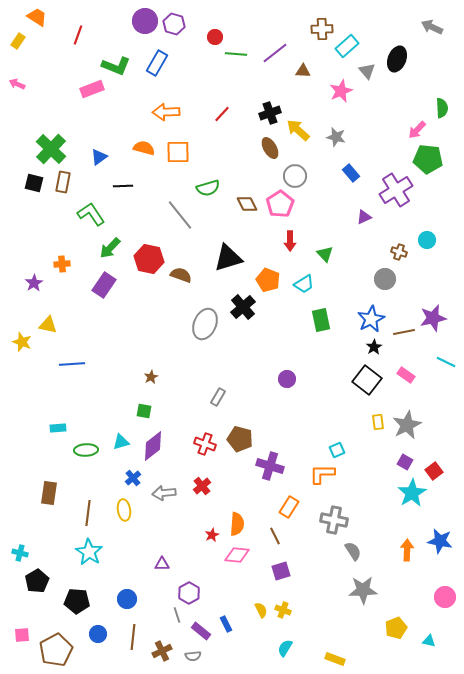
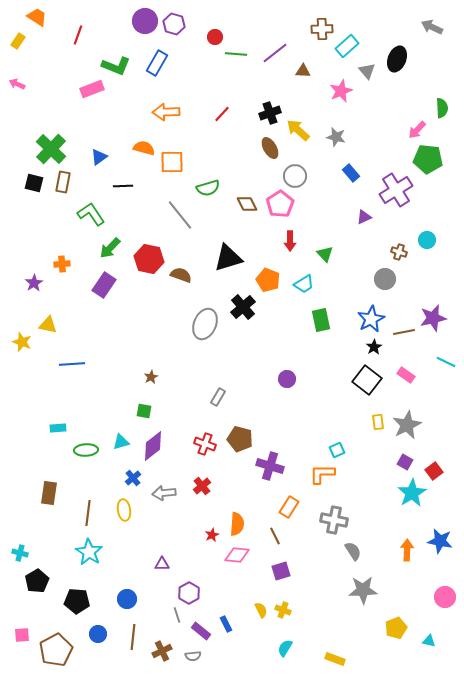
orange square at (178, 152): moved 6 px left, 10 px down
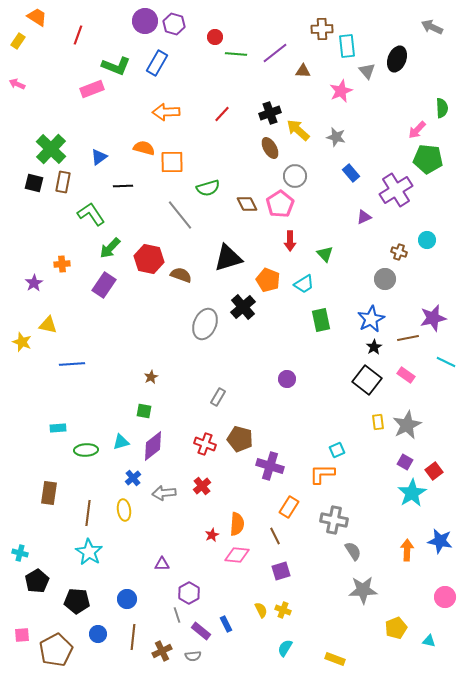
cyan rectangle at (347, 46): rotated 55 degrees counterclockwise
brown line at (404, 332): moved 4 px right, 6 px down
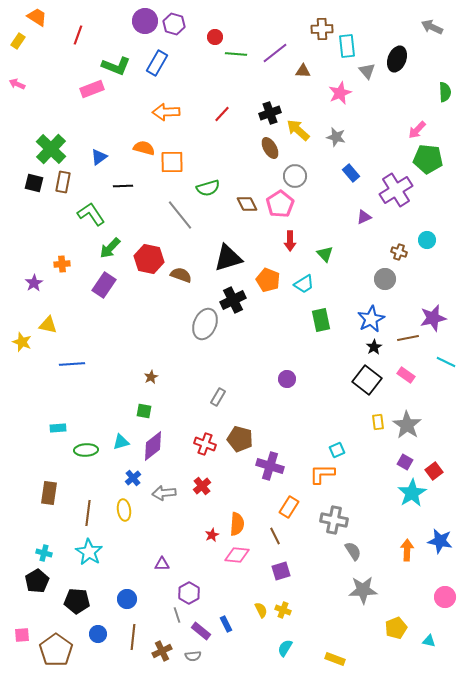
pink star at (341, 91): moved 1 px left, 2 px down
green semicircle at (442, 108): moved 3 px right, 16 px up
black cross at (243, 307): moved 10 px left, 7 px up; rotated 15 degrees clockwise
gray star at (407, 425): rotated 12 degrees counterclockwise
cyan cross at (20, 553): moved 24 px right
brown pentagon at (56, 650): rotated 8 degrees counterclockwise
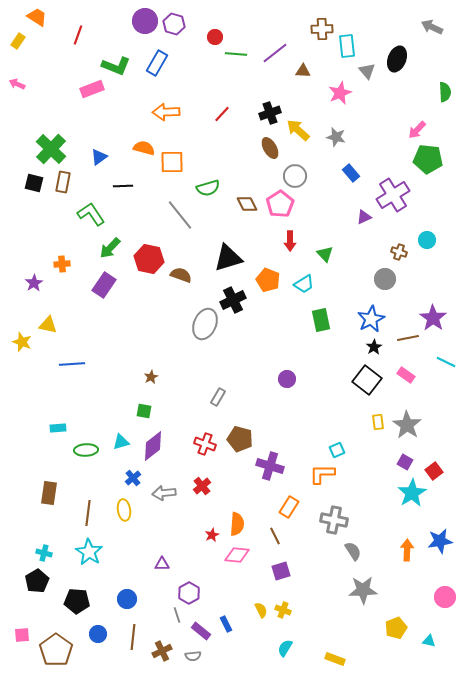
purple cross at (396, 190): moved 3 px left, 5 px down
purple star at (433, 318): rotated 24 degrees counterclockwise
blue star at (440, 541): rotated 20 degrees counterclockwise
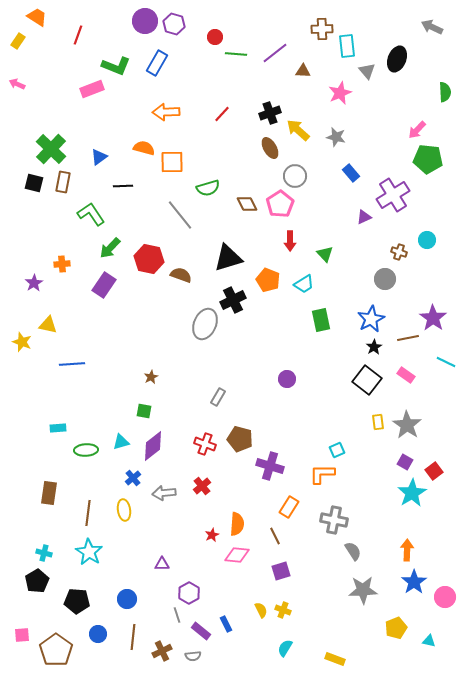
blue star at (440, 541): moved 26 px left, 41 px down; rotated 25 degrees counterclockwise
